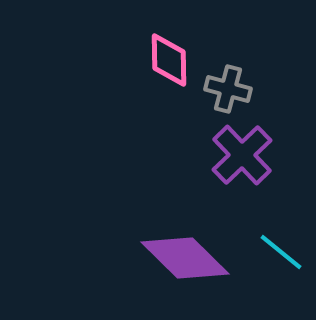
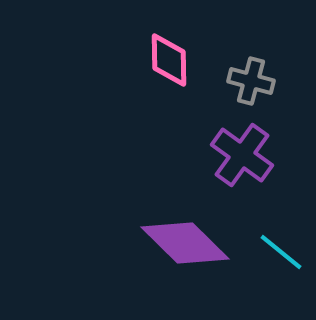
gray cross: moved 23 px right, 8 px up
purple cross: rotated 10 degrees counterclockwise
purple diamond: moved 15 px up
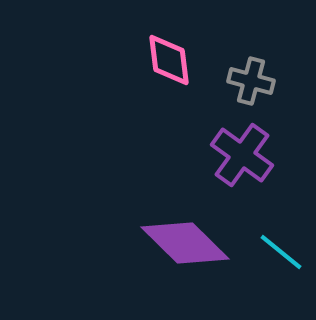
pink diamond: rotated 6 degrees counterclockwise
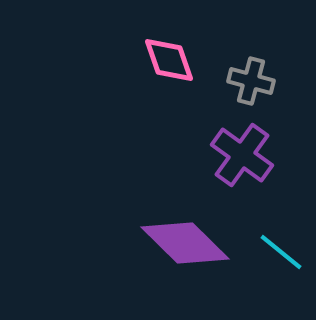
pink diamond: rotated 12 degrees counterclockwise
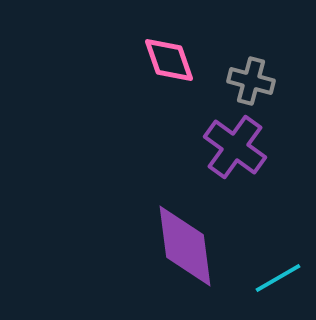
purple cross: moved 7 px left, 8 px up
purple diamond: moved 3 px down; rotated 38 degrees clockwise
cyan line: moved 3 px left, 26 px down; rotated 69 degrees counterclockwise
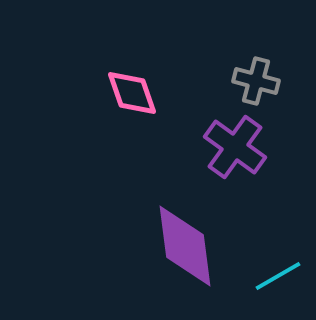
pink diamond: moved 37 px left, 33 px down
gray cross: moved 5 px right
cyan line: moved 2 px up
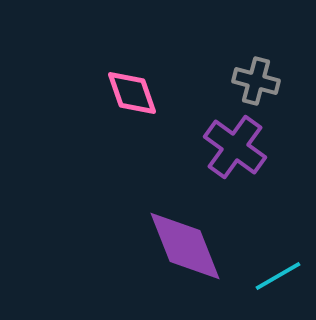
purple diamond: rotated 14 degrees counterclockwise
